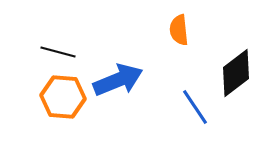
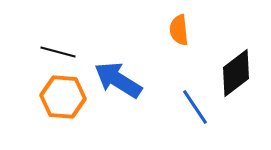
blue arrow: rotated 126 degrees counterclockwise
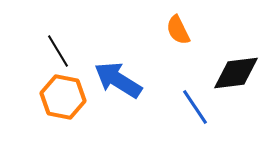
orange semicircle: moved 1 px left; rotated 20 degrees counterclockwise
black line: moved 1 px up; rotated 44 degrees clockwise
black diamond: rotated 30 degrees clockwise
orange hexagon: rotated 6 degrees clockwise
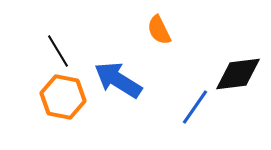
orange semicircle: moved 19 px left
black diamond: moved 2 px right, 1 px down
blue line: rotated 69 degrees clockwise
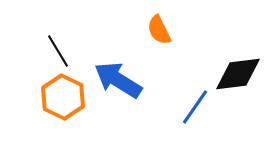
orange hexagon: rotated 15 degrees clockwise
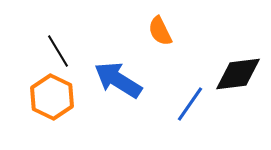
orange semicircle: moved 1 px right, 1 px down
orange hexagon: moved 11 px left
blue line: moved 5 px left, 3 px up
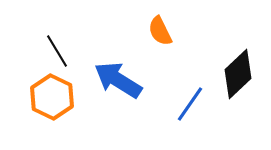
black line: moved 1 px left
black diamond: rotated 36 degrees counterclockwise
